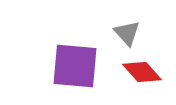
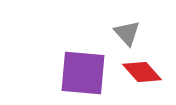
purple square: moved 8 px right, 7 px down
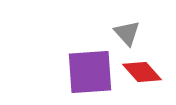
purple square: moved 7 px right, 1 px up; rotated 9 degrees counterclockwise
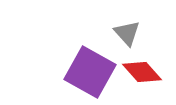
purple square: rotated 33 degrees clockwise
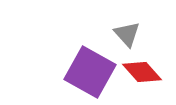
gray triangle: moved 1 px down
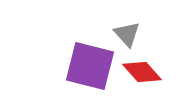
purple square: moved 6 px up; rotated 15 degrees counterclockwise
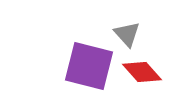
purple square: moved 1 px left
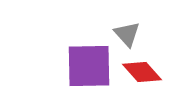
purple square: rotated 15 degrees counterclockwise
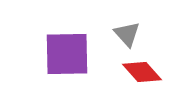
purple square: moved 22 px left, 12 px up
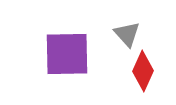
red diamond: moved 1 px right, 1 px up; rotated 66 degrees clockwise
